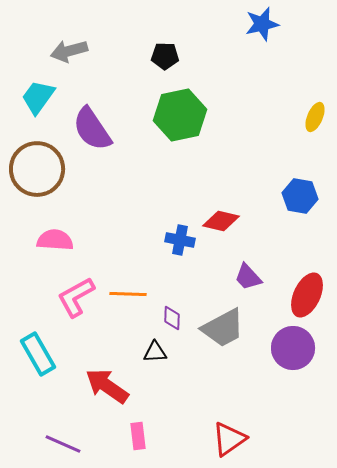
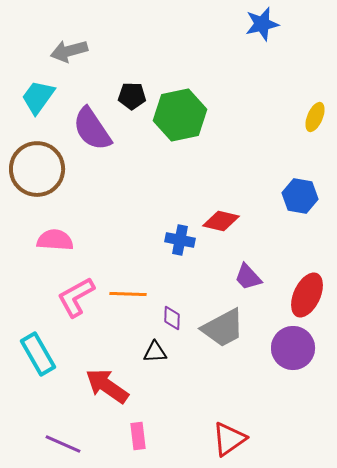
black pentagon: moved 33 px left, 40 px down
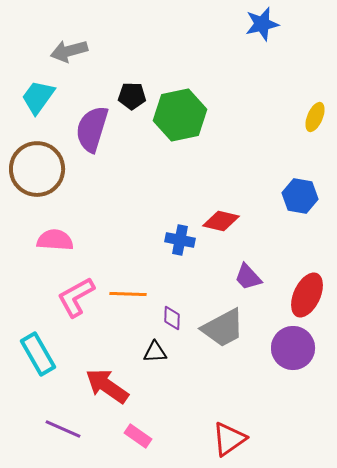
purple semicircle: rotated 51 degrees clockwise
pink rectangle: rotated 48 degrees counterclockwise
purple line: moved 15 px up
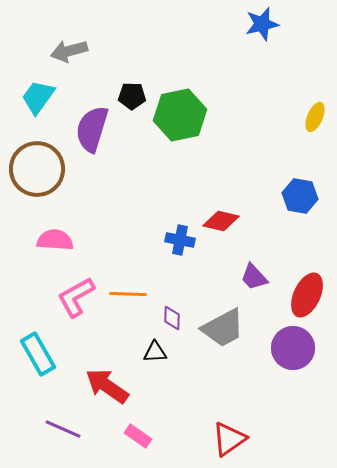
purple trapezoid: moved 6 px right
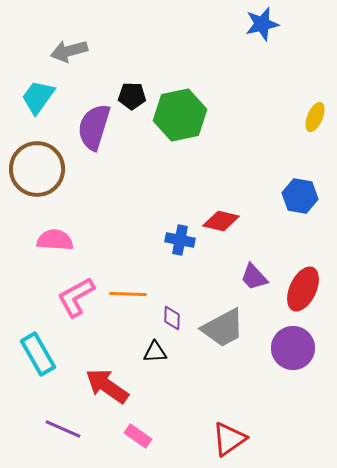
purple semicircle: moved 2 px right, 2 px up
red ellipse: moved 4 px left, 6 px up
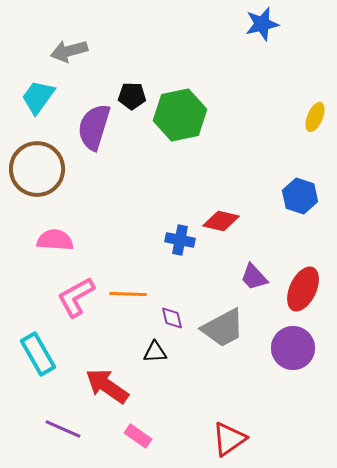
blue hexagon: rotated 8 degrees clockwise
purple diamond: rotated 15 degrees counterclockwise
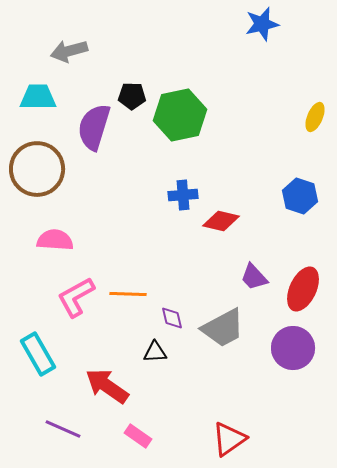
cyan trapezoid: rotated 54 degrees clockwise
blue cross: moved 3 px right, 45 px up; rotated 16 degrees counterclockwise
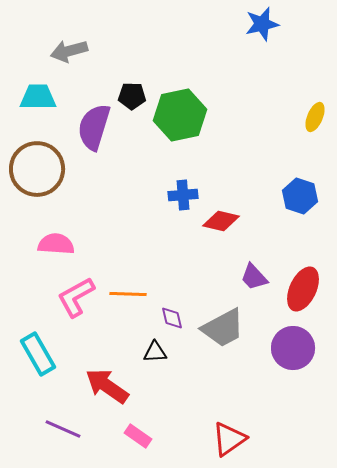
pink semicircle: moved 1 px right, 4 px down
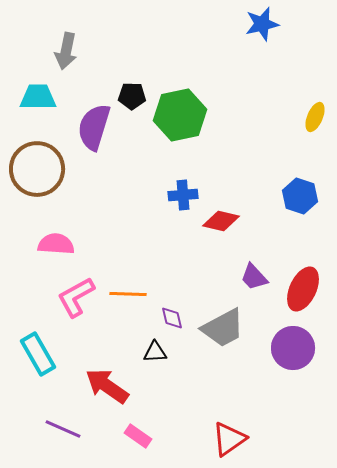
gray arrow: moved 3 px left; rotated 63 degrees counterclockwise
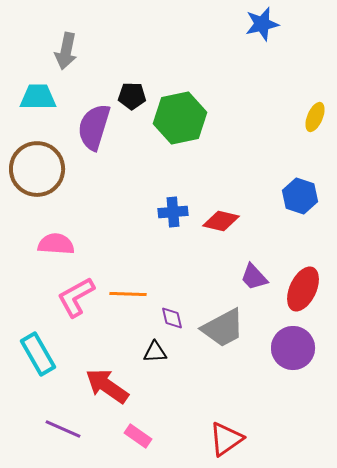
green hexagon: moved 3 px down
blue cross: moved 10 px left, 17 px down
red triangle: moved 3 px left
